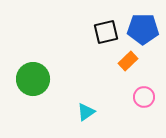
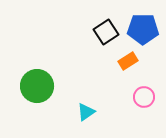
black square: rotated 20 degrees counterclockwise
orange rectangle: rotated 12 degrees clockwise
green circle: moved 4 px right, 7 px down
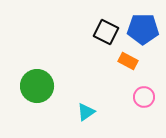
black square: rotated 30 degrees counterclockwise
orange rectangle: rotated 60 degrees clockwise
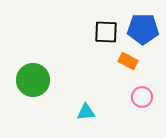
black square: rotated 25 degrees counterclockwise
green circle: moved 4 px left, 6 px up
pink circle: moved 2 px left
cyan triangle: rotated 30 degrees clockwise
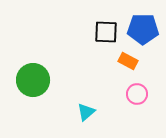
pink circle: moved 5 px left, 3 px up
cyan triangle: rotated 36 degrees counterclockwise
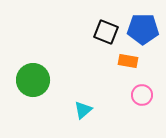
black square: rotated 20 degrees clockwise
orange rectangle: rotated 18 degrees counterclockwise
pink circle: moved 5 px right, 1 px down
cyan triangle: moved 3 px left, 2 px up
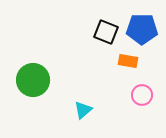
blue pentagon: moved 1 px left
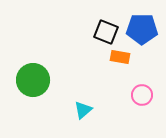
orange rectangle: moved 8 px left, 4 px up
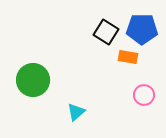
black square: rotated 10 degrees clockwise
orange rectangle: moved 8 px right
pink circle: moved 2 px right
cyan triangle: moved 7 px left, 2 px down
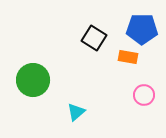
black square: moved 12 px left, 6 px down
